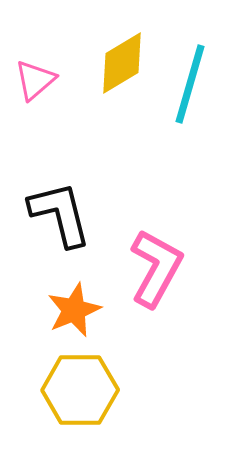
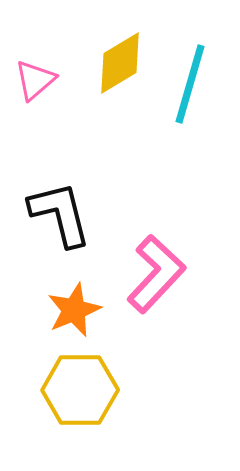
yellow diamond: moved 2 px left
pink L-shape: moved 6 px down; rotated 14 degrees clockwise
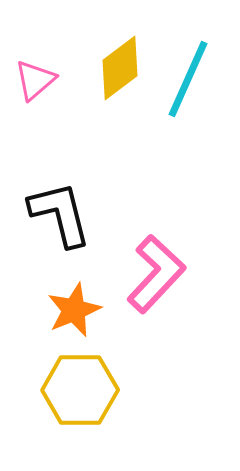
yellow diamond: moved 5 px down; rotated 6 degrees counterclockwise
cyan line: moved 2 px left, 5 px up; rotated 8 degrees clockwise
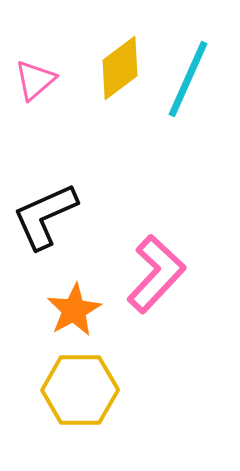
black L-shape: moved 15 px left, 2 px down; rotated 100 degrees counterclockwise
orange star: rotated 6 degrees counterclockwise
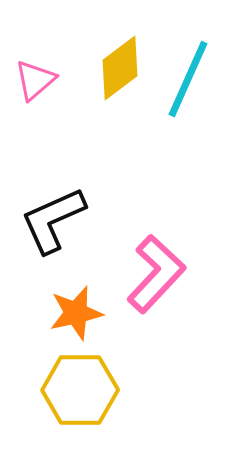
black L-shape: moved 8 px right, 4 px down
orange star: moved 2 px right, 3 px down; rotated 16 degrees clockwise
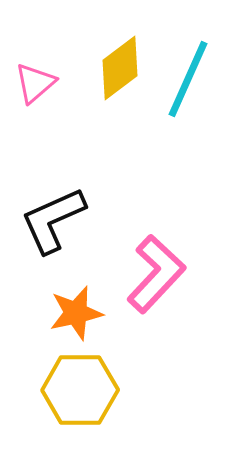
pink triangle: moved 3 px down
